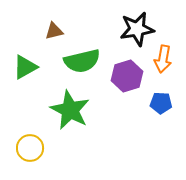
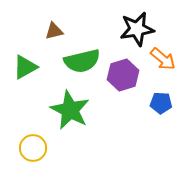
orange arrow: rotated 60 degrees counterclockwise
purple hexagon: moved 4 px left, 1 px up
yellow circle: moved 3 px right
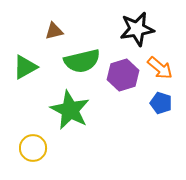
orange arrow: moved 3 px left, 9 px down
blue pentagon: rotated 15 degrees clockwise
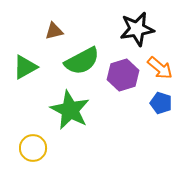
green semicircle: rotated 15 degrees counterclockwise
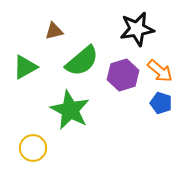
green semicircle: rotated 12 degrees counterclockwise
orange arrow: moved 3 px down
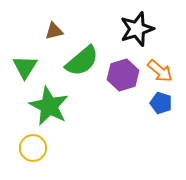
black star: rotated 8 degrees counterclockwise
green triangle: rotated 28 degrees counterclockwise
green star: moved 21 px left, 4 px up
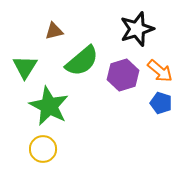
yellow circle: moved 10 px right, 1 px down
